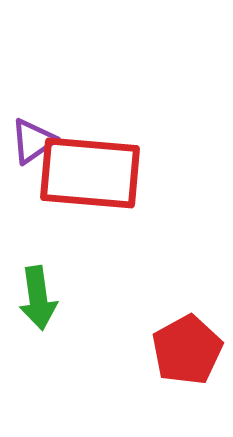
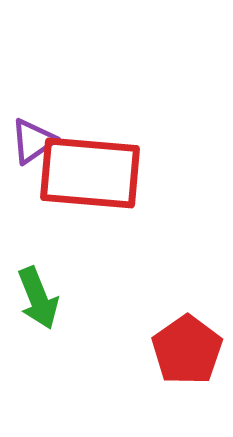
green arrow: rotated 14 degrees counterclockwise
red pentagon: rotated 6 degrees counterclockwise
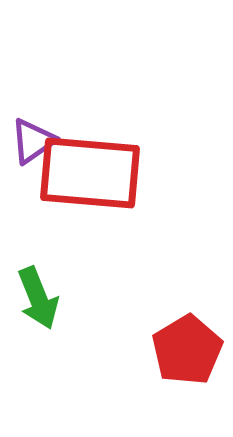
red pentagon: rotated 4 degrees clockwise
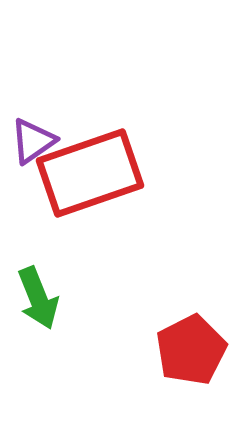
red rectangle: rotated 24 degrees counterclockwise
red pentagon: moved 4 px right; rotated 4 degrees clockwise
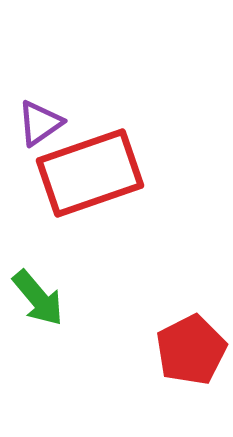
purple triangle: moved 7 px right, 18 px up
green arrow: rotated 18 degrees counterclockwise
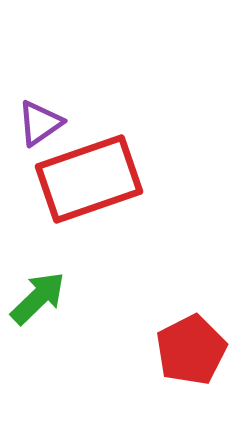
red rectangle: moved 1 px left, 6 px down
green arrow: rotated 94 degrees counterclockwise
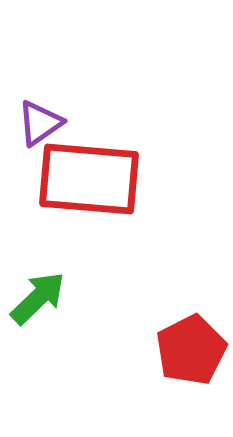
red rectangle: rotated 24 degrees clockwise
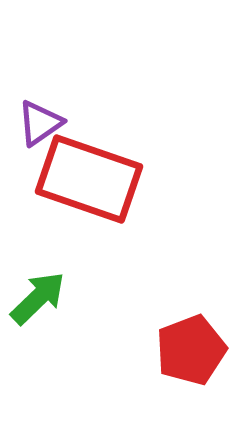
red rectangle: rotated 14 degrees clockwise
red pentagon: rotated 6 degrees clockwise
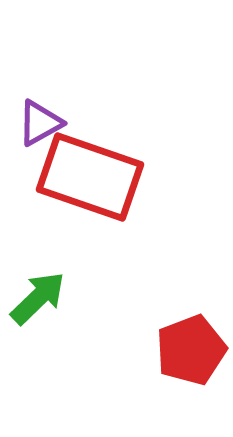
purple triangle: rotated 6 degrees clockwise
red rectangle: moved 1 px right, 2 px up
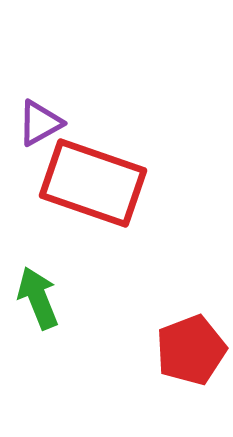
red rectangle: moved 3 px right, 6 px down
green arrow: rotated 68 degrees counterclockwise
